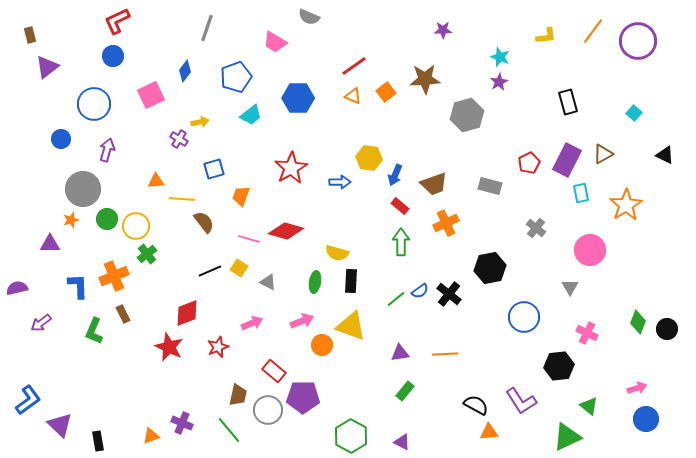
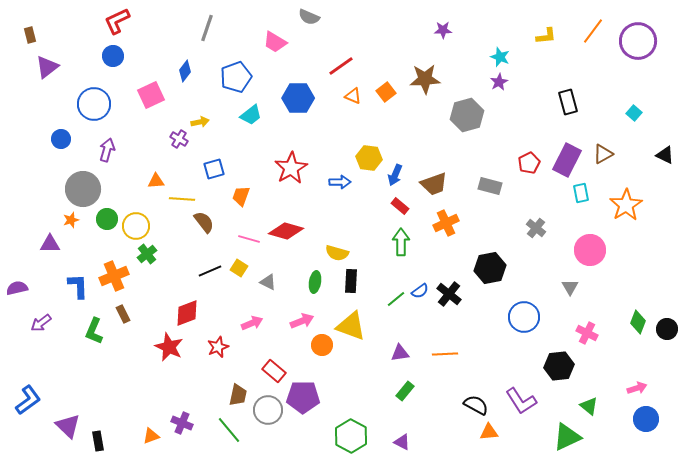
red line at (354, 66): moved 13 px left
purple triangle at (60, 425): moved 8 px right, 1 px down
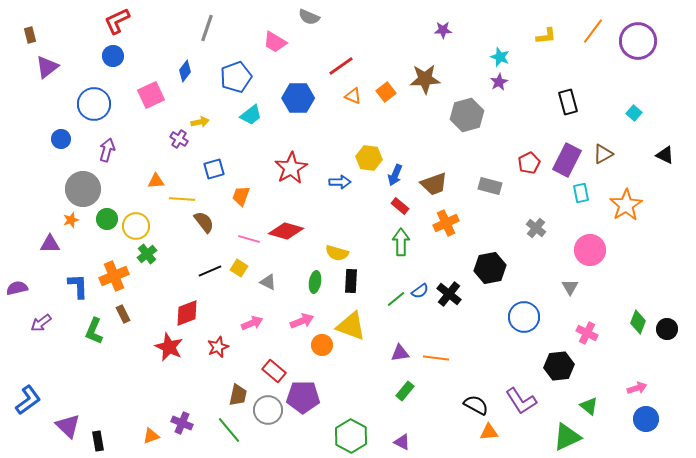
orange line at (445, 354): moved 9 px left, 4 px down; rotated 10 degrees clockwise
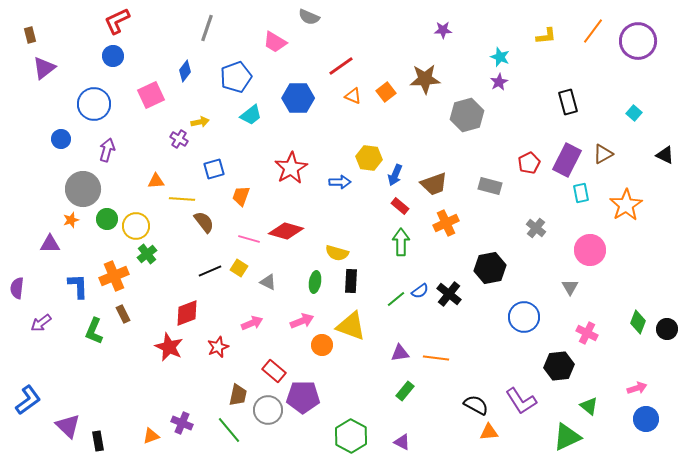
purple triangle at (47, 67): moved 3 px left, 1 px down
purple semicircle at (17, 288): rotated 70 degrees counterclockwise
